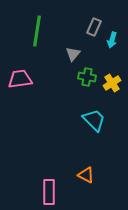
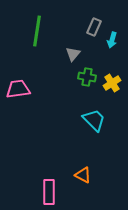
pink trapezoid: moved 2 px left, 10 px down
orange triangle: moved 3 px left
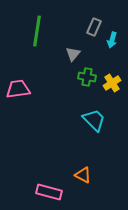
pink rectangle: rotated 75 degrees counterclockwise
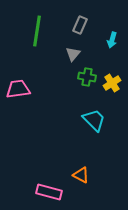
gray rectangle: moved 14 px left, 2 px up
orange triangle: moved 2 px left
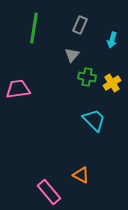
green line: moved 3 px left, 3 px up
gray triangle: moved 1 px left, 1 px down
pink rectangle: rotated 35 degrees clockwise
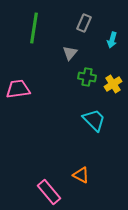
gray rectangle: moved 4 px right, 2 px up
gray triangle: moved 2 px left, 2 px up
yellow cross: moved 1 px right, 1 px down
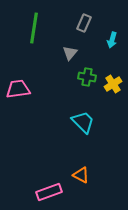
cyan trapezoid: moved 11 px left, 2 px down
pink rectangle: rotated 70 degrees counterclockwise
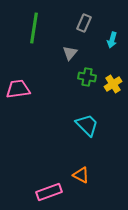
cyan trapezoid: moved 4 px right, 3 px down
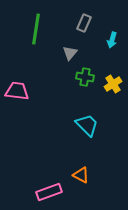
green line: moved 2 px right, 1 px down
green cross: moved 2 px left
pink trapezoid: moved 1 px left, 2 px down; rotated 15 degrees clockwise
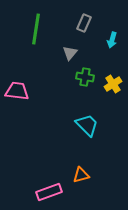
orange triangle: rotated 42 degrees counterclockwise
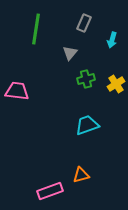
green cross: moved 1 px right, 2 px down; rotated 24 degrees counterclockwise
yellow cross: moved 3 px right
cyan trapezoid: rotated 65 degrees counterclockwise
pink rectangle: moved 1 px right, 1 px up
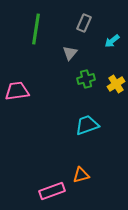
cyan arrow: moved 1 px down; rotated 35 degrees clockwise
pink trapezoid: rotated 15 degrees counterclockwise
pink rectangle: moved 2 px right
